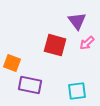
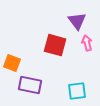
pink arrow: rotated 119 degrees clockwise
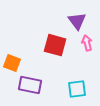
cyan square: moved 2 px up
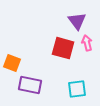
red square: moved 8 px right, 3 px down
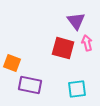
purple triangle: moved 1 px left
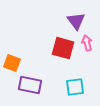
cyan square: moved 2 px left, 2 px up
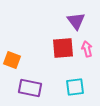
pink arrow: moved 6 px down
red square: rotated 20 degrees counterclockwise
orange square: moved 3 px up
purple rectangle: moved 3 px down
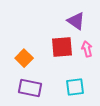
purple triangle: rotated 18 degrees counterclockwise
red square: moved 1 px left, 1 px up
orange square: moved 12 px right, 2 px up; rotated 24 degrees clockwise
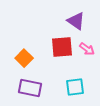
pink arrow: rotated 140 degrees clockwise
